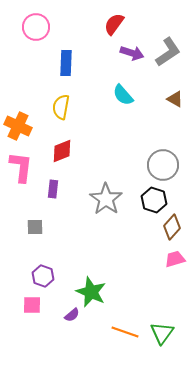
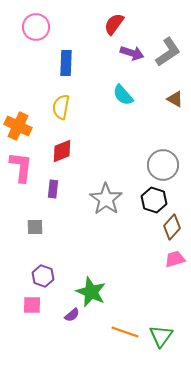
green triangle: moved 1 px left, 3 px down
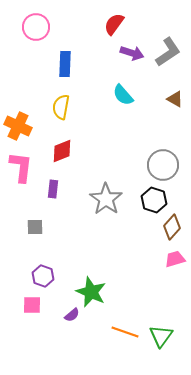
blue rectangle: moved 1 px left, 1 px down
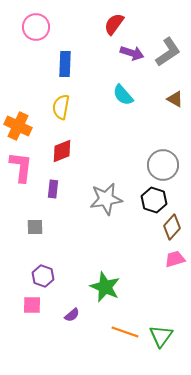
gray star: rotated 28 degrees clockwise
green star: moved 14 px right, 5 px up
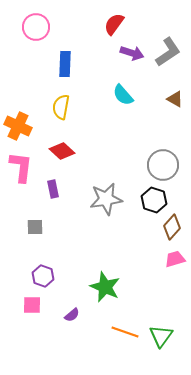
red diamond: rotated 65 degrees clockwise
purple rectangle: rotated 18 degrees counterclockwise
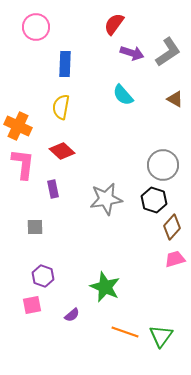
pink L-shape: moved 2 px right, 3 px up
pink square: rotated 12 degrees counterclockwise
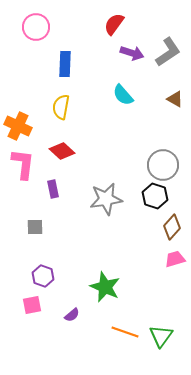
black hexagon: moved 1 px right, 4 px up
